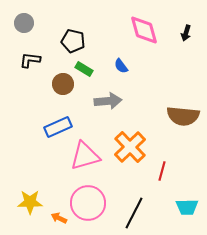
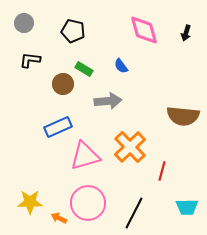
black pentagon: moved 10 px up
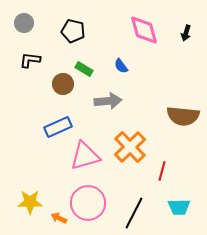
cyan trapezoid: moved 8 px left
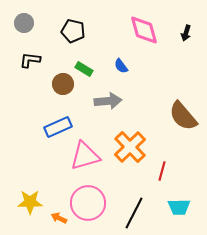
brown semicircle: rotated 44 degrees clockwise
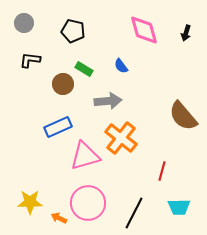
orange cross: moved 9 px left, 9 px up; rotated 8 degrees counterclockwise
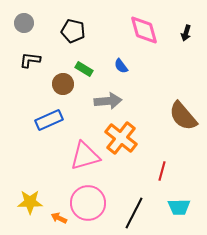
blue rectangle: moved 9 px left, 7 px up
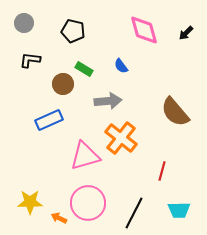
black arrow: rotated 28 degrees clockwise
brown semicircle: moved 8 px left, 4 px up
cyan trapezoid: moved 3 px down
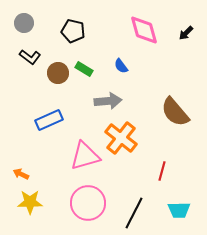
black L-shape: moved 3 px up; rotated 150 degrees counterclockwise
brown circle: moved 5 px left, 11 px up
orange arrow: moved 38 px left, 44 px up
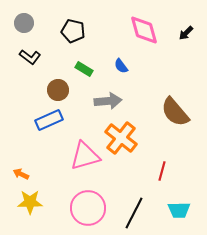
brown circle: moved 17 px down
pink circle: moved 5 px down
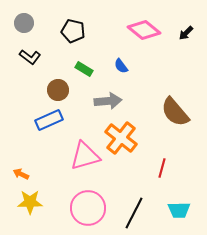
pink diamond: rotated 36 degrees counterclockwise
red line: moved 3 px up
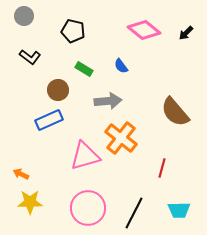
gray circle: moved 7 px up
